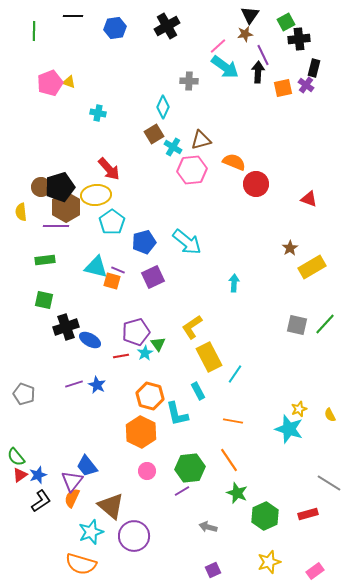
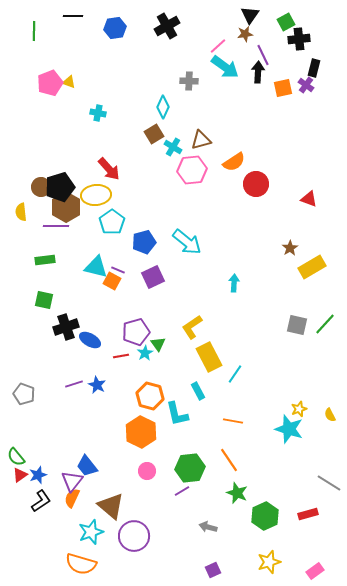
orange semicircle at (234, 162): rotated 125 degrees clockwise
orange square at (112, 281): rotated 12 degrees clockwise
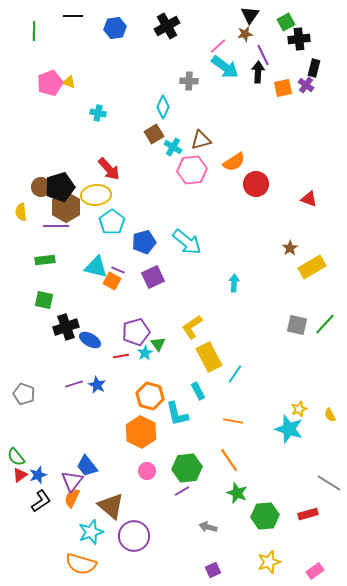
green hexagon at (190, 468): moved 3 px left
green hexagon at (265, 516): rotated 20 degrees clockwise
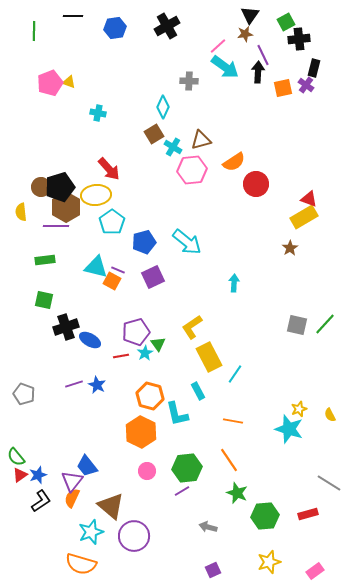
yellow rectangle at (312, 267): moved 8 px left, 50 px up
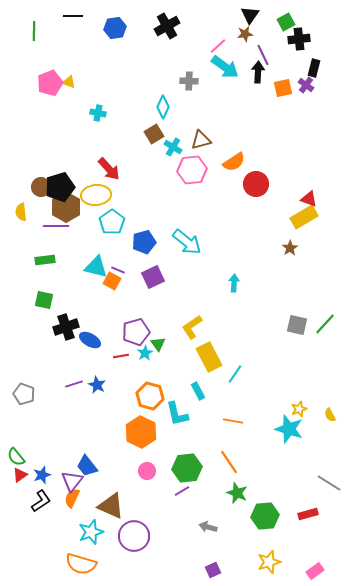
orange line at (229, 460): moved 2 px down
blue star at (38, 475): moved 4 px right
brown triangle at (111, 506): rotated 16 degrees counterclockwise
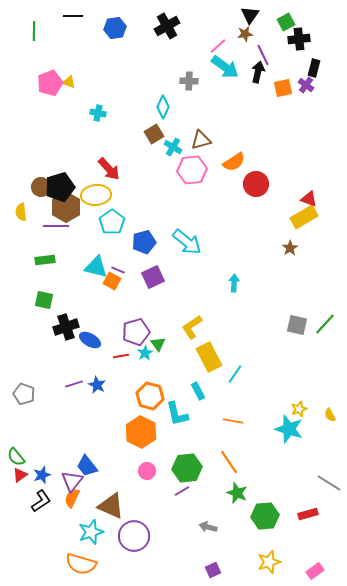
black arrow at (258, 72): rotated 10 degrees clockwise
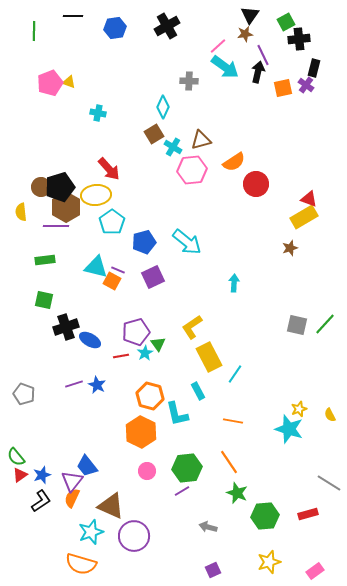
brown star at (290, 248): rotated 14 degrees clockwise
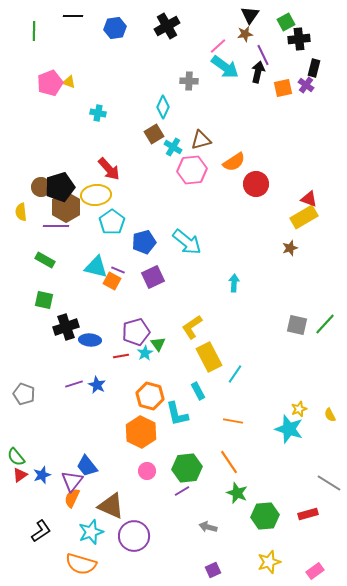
green rectangle at (45, 260): rotated 36 degrees clockwise
blue ellipse at (90, 340): rotated 25 degrees counterclockwise
black L-shape at (41, 501): moved 30 px down
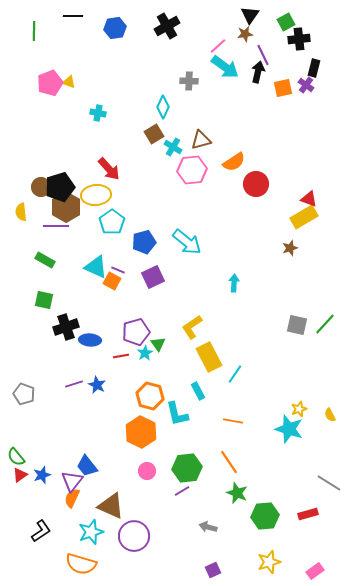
cyan triangle at (96, 267): rotated 10 degrees clockwise
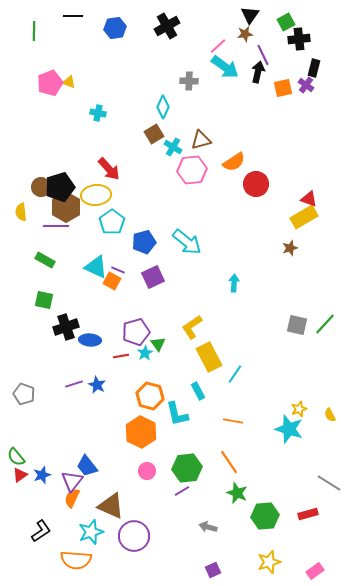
orange semicircle at (81, 564): moved 5 px left, 4 px up; rotated 12 degrees counterclockwise
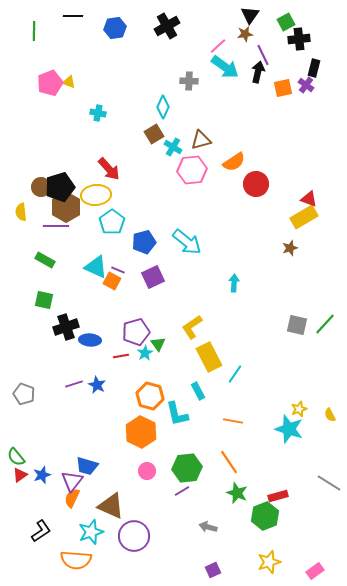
blue trapezoid at (87, 466): rotated 35 degrees counterclockwise
red rectangle at (308, 514): moved 30 px left, 18 px up
green hexagon at (265, 516): rotated 16 degrees counterclockwise
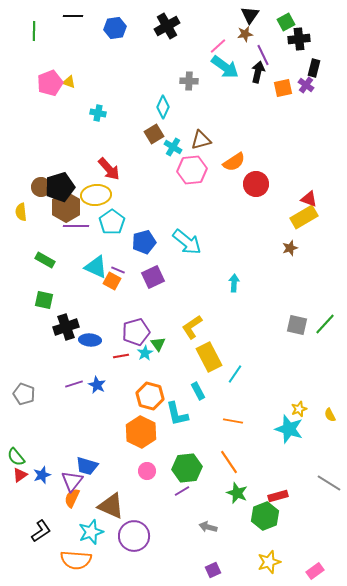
purple line at (56, 226): moved 20 px right
